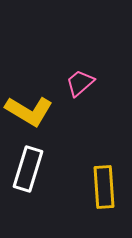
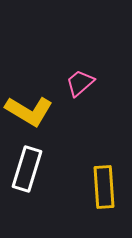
white rectangle: moved 1 px left
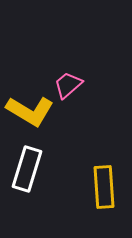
pink trapezoid: moved 12 px left, 2 px down
yellow L-shape: moved 1 px right
